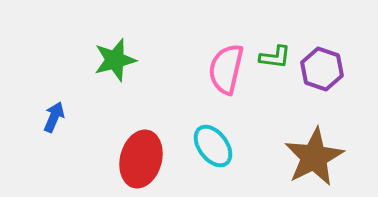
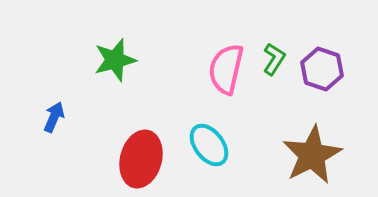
green L-shape: moved 1 px left, 2 px down; rotated 64 degrees counterclockwise
cyan ellipse: moved 4 px left, 1 px up
brown star: moved 2 px left, 2 px up
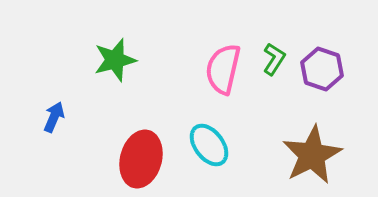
pink semicircle: moved 3 px left
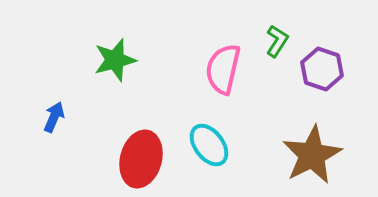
green L-shape: moved 3 px right, 18 px up
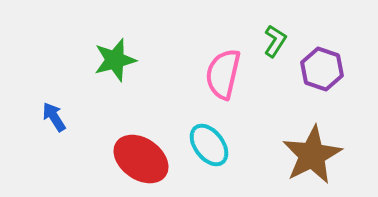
green L-shape: moved 2 px left
pink semicircle: moved 5 px down
blue arrow: rotated 56 degrees counterclockwise
red ellipse: rotated 70 degrees counterclockwise
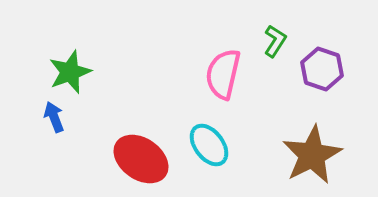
green star: moved 45 px left, 12 px down; rotated 6 degrees counterclockwise
blue arrow: rotated 12 degrees clockwise
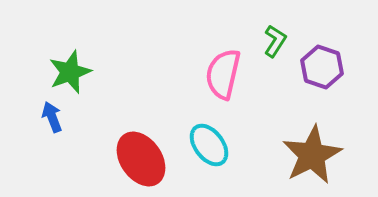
purple hexagon: moved 2 px up
blue arrow: moved 2 px left
red ellipse: rotated 20 degrees clockwise
